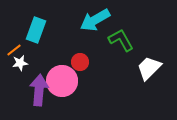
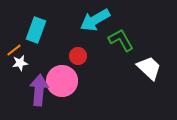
red circle: moved 2 px left, 6 px up
white trapezoid: rotated 88 degrees clockwise
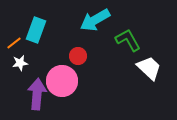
green L-shape: moved 7 px right
orange line: moved 7 px up
purple arrow: moved 2 px left, 4 px down
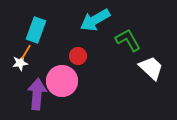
orange line: moved 12 px right, 9 px down; rotated 21 degrees counterclockwise
white trapezoid: moved 2 px right
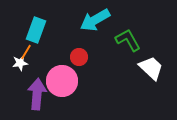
red circle: moved 1 px right, 1 px down
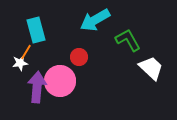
cyan rectangle: rotated 35 degrees counterclockwise
pink circle: moved 2 px left
purple arrow: moved 7 px up
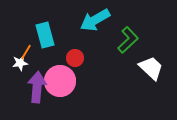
cyan rectangle: moved 9 px right, 5 px down
green L-shape: rotated 76 degrees clockwise
red circle: moved 4 px left, 1 px down
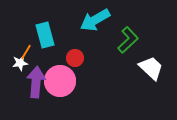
purple arrow: moved 1 px left, 5 px up
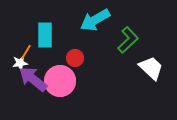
cyan rectangle: rotated 15 degrees clockwise
purple arrow: moved 3 px left, 3 px up; rotated 56 degrees counterclockwise
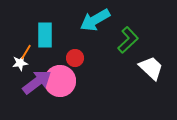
purple arrow: moved 4 px right, 3 px down; rotated 104 degrees clockwise
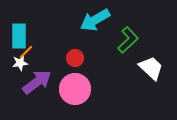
cyan rectangle: moved 26 px left, 1 px down
orange line: rotated 14 degrees clockwise
pink circle: moved 15 px right, 8 px down
